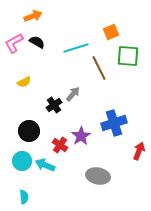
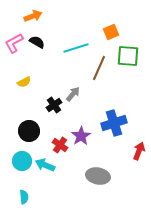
brown line: rotated 50 degrees clockwise
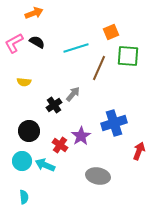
orange arrow: moved 1 px right, 3 px up
yellow semicircle: rotated 32 degrees clockwise
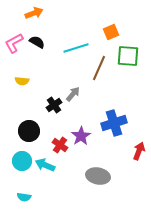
yellow semicircle: moved 2 px left, 1 px up
cyan semicircle: rotated 104 degrees clockwise
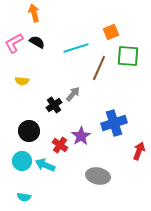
orange arrow: rotated 84 degrees counterclockwise
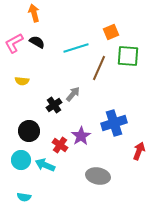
cyan circle: moved 1 px left, 1 px up
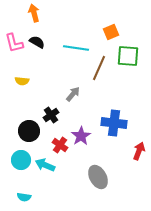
pink L-shape: rotated 75 degrees counterclockwise
cyan line: rotated 25 degrees clockwise
black cross: moved 3 px left, 10 px down
blue cross: rotated 25 degrees clockwise
gray ellipse: moved 1 px down; rotated 50 degrees clockwise
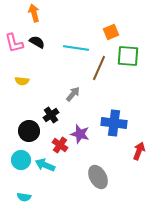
purple star: moved 1 px left, 2 px up; rotated 24 degrees counterclockwise
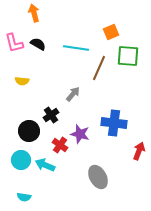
black semicircle: moved 1 px right, 2 px down
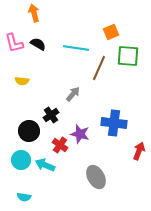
gray ellipse: moved 2 px left
